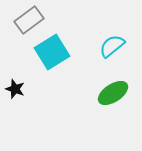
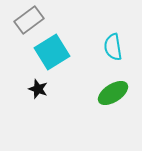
cyan semicircle: moved 1 px right, 1 px down; rotated 60 degrees counterclockwise
black star: moved 23 px right
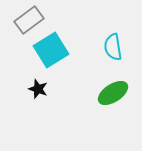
cyan square: moved 1 px left, 2 px up
